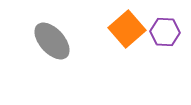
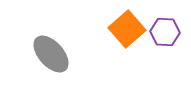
gray ellipse: moved 1 px left, 13 px down
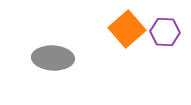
gray ellipse: moved 2 px right, 4 px down; rotated 45 degrees counterclockwise
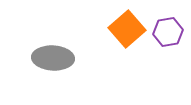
purple hexagon: moved 3 px right; rotated 12 degrees counterclockwise
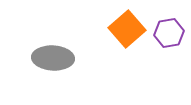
purple hexagon: moved 1 px right, 1 px down
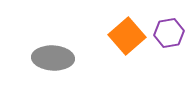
orange square: moved 7 px down
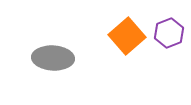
purple hexagon: rotated 12 degrees counterclockwise
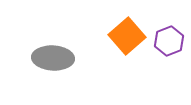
purple hexagon: moved 8 px down
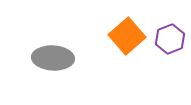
purple hexagon: moved 1 px right, 2 px up
